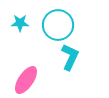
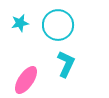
cyan star: rotated 12 degrees counterclockwise
cyan L-shape: moved 4 px left, 7 px down
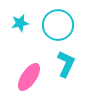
pink ellipse: moved 3 px right, 3 px up
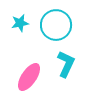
cyan circle: moved 2 px left
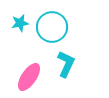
cyan circle: moved 4 px left, 2 px down
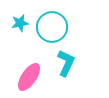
cyan L-shape: moved 1 px up
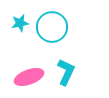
cyan L-shape: moved 9 px down
pink ellipse: rotated 36 degrees clockwise
